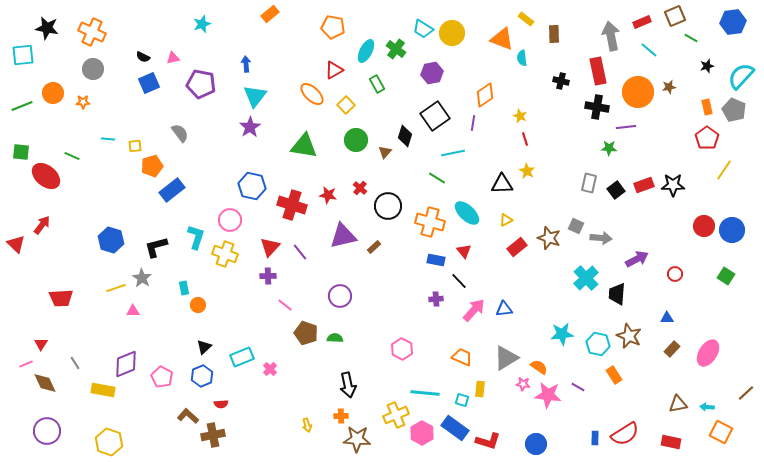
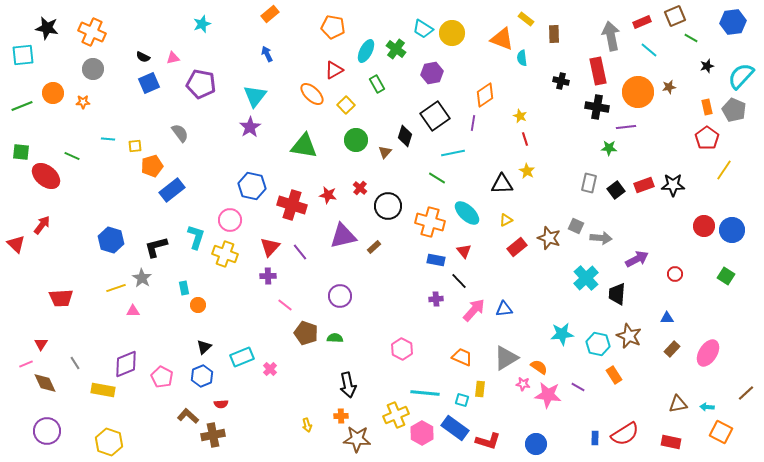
blue arrow at (246, 64): moved 21 px right, 10 px up; rotated 21 degrees counterclockwise
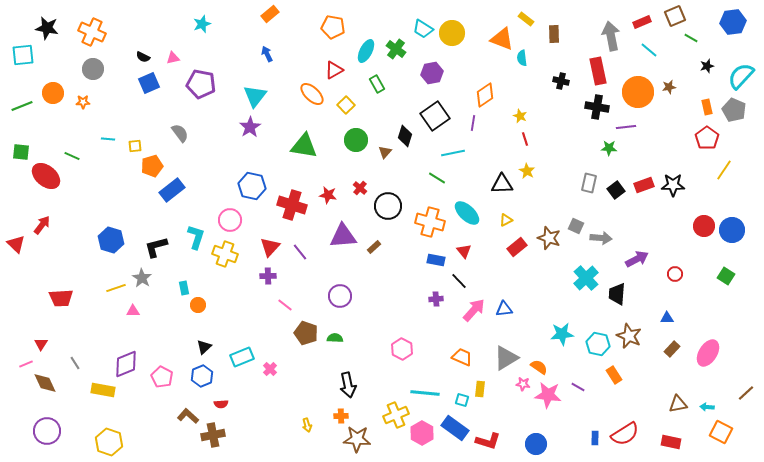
purple triangle at (343, 236): rotated 8 degrees clockwise
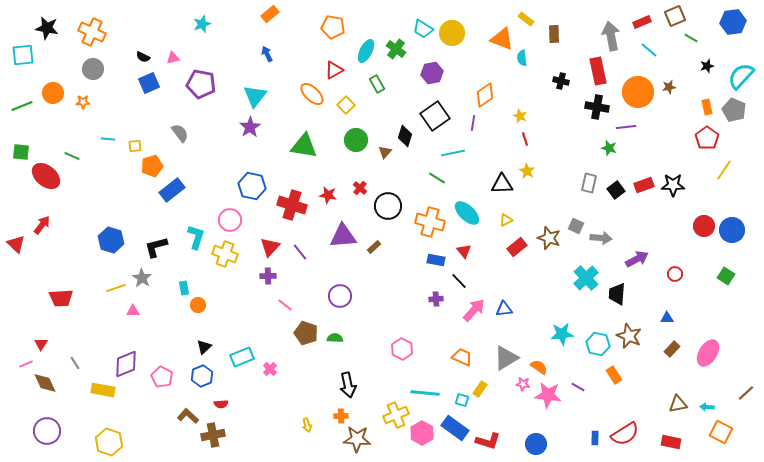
green star at (609, 148): rotated 14 degrees clockwise
yellow rectangle at (480, 389): rotated 28 degrees clockwise
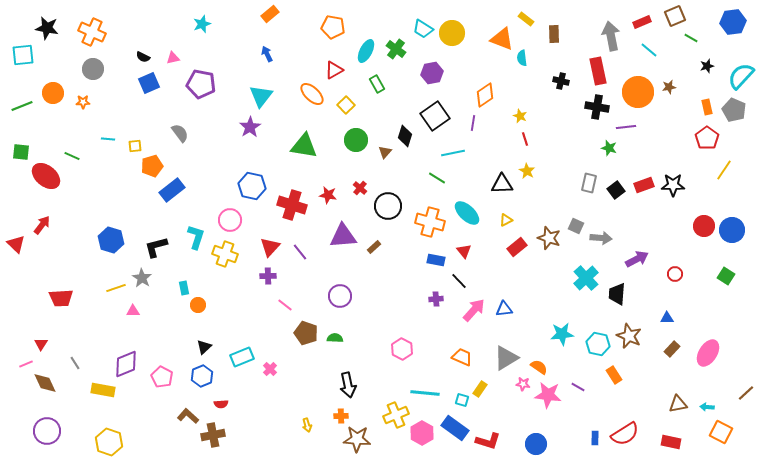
cyan triangle at (255, 96): moved 6 px right
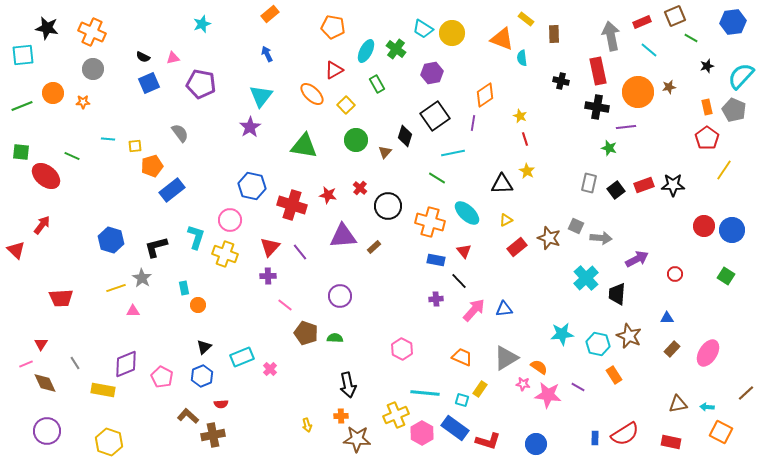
red triangle at (16, 244): moved 6 px down
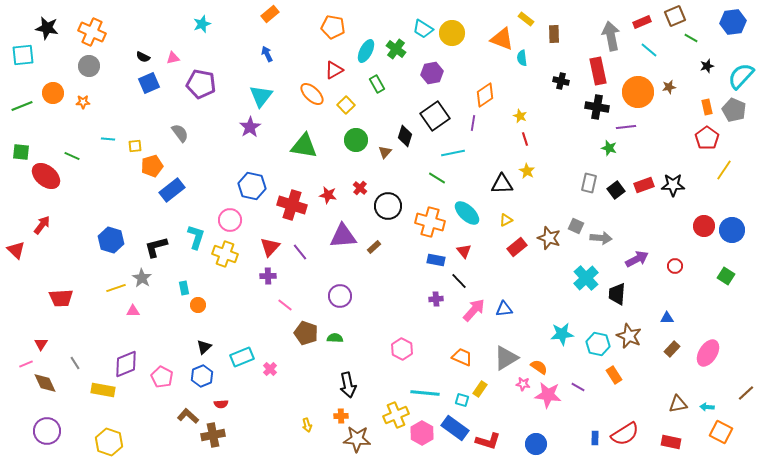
gray circle at (93, 69): moved 4 px left, 3 px up
red circle at (675, 274): moved 8 px up
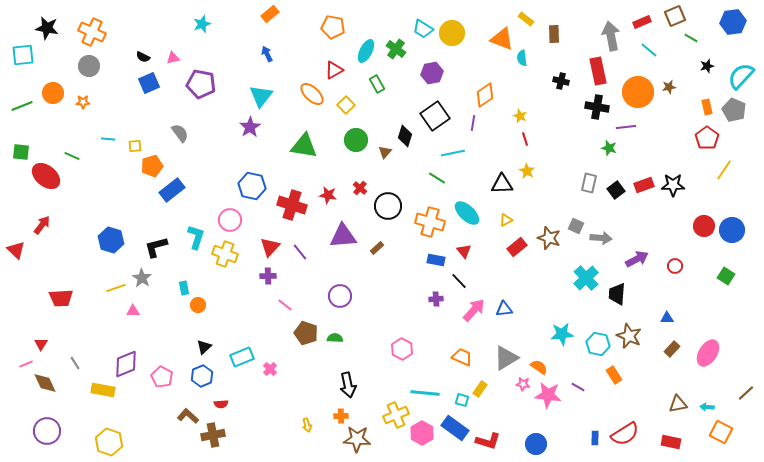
brown rectangle at (374, 247): moved 3 px right, 1 px down
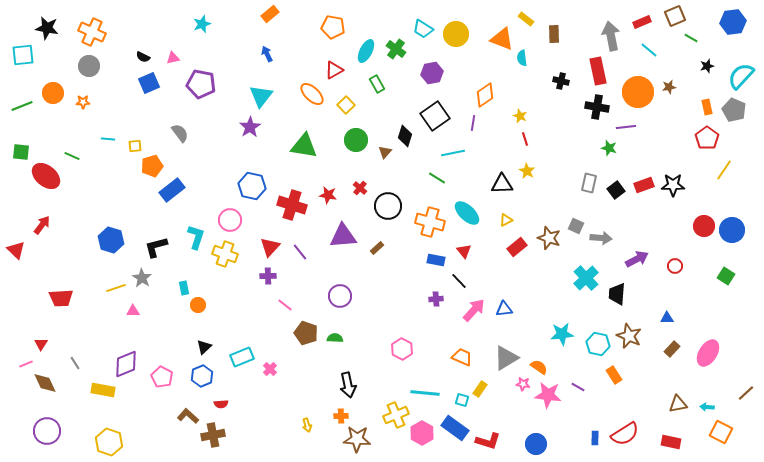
yellow circle at (452, 33): moved 4 px right, 1 px down
